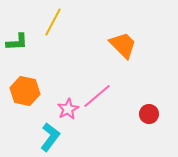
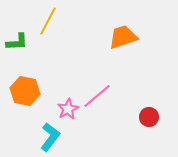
yellow line: moved 5 px left, 1 px up
orange trapezoid: moved 8 px up; rotated 64 degrees counterclockwise
red circle: moved 3 px down
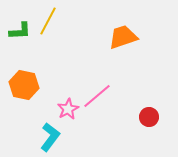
green L-shape: moved 3 px right, 11 px up
orange hexagon: moved 1 px left, 6 px up
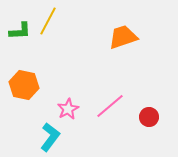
pink line: moved 13 px right, 10 px down
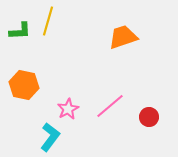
yellow line: rotated 12 degrees counterclockwise
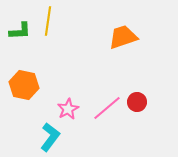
yellow line: rotated 8 degrees counterclockwise
pink line: moved 3 px left, 2 px down
red circle: moved 12 px left, 15 px up
